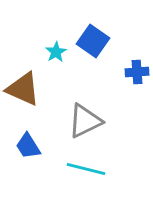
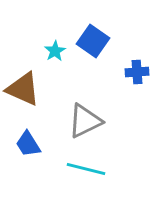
cyan star: moved 1 px left, 1 px up
blue trapezoid: moved 2 px up
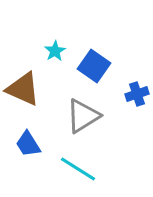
blue square: moved 1 px right, 25 px down
blue cross: moved 22 px down; rotated 15 degrees counterclockwise
gray triangle: moved 2 px left, 5 px up; rotated 6 degrees counterclockwise
cyan line: moved 8 px left; rotated 18 degrees clockwise
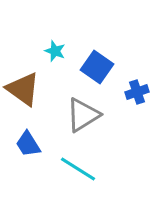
cyan star: rotated 20 degrees counterclockwise
blue square: moved 3 px right, 1 px down
brown triangle: rotated 12 degrees clockwise
blue cross: moved 2 px up
gray triangle: moved 1 px up
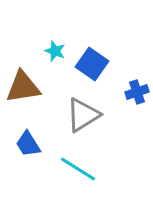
blue square: moved 5 px left, 3 px up
brown triangle: moved 2 px up; rotated 45 degrees counterclockwise
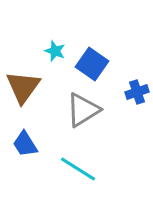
brown triangle: rotated 45 degrees counterclockwise
gray triangle: moved 5 px up
blue trapezoid: moved 3 px left
